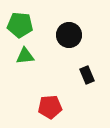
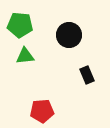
red pentagon: moved 8 px left, 4 px down
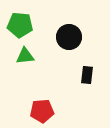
black circle: moved 2 px down
black rectangle: rotated 30 degrees clockwise
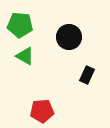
green triangle: rotated 36 degrees clockwise
black rectangle: rotated 18 degrees clockwise
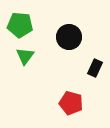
green triangle: rotated 36 degrees clockwise
black rectangle: moved 8 px right, 7 px up
red pentagon: moved 29 px right, 8 px up; rotated 20 degrees clockwise
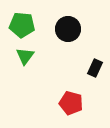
green pentagon: moved 2 px right
black circle: moved 1 px left, 8 px up
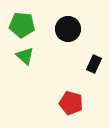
green triangle: rotated 24 degrees counterclockwise
black rectangle: moved 1 px left, 4 px up
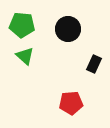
red pentagon: rotated 20 degrees counterclockwise
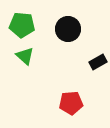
black rectangle: moved 4 px right, 2 px up; rotated 36 degrees clockwise
